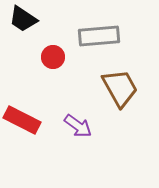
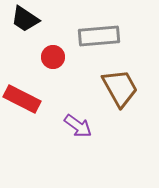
black trapezoid: moved 2 px right
red rectangle: moved 21 px up
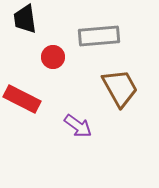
black trapezoid: rotated 48 degrees clockwise
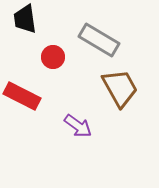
gray rectangle: moved 4 px down; rotated 36 degrees clockwise
red rectangle: moved 3 px up
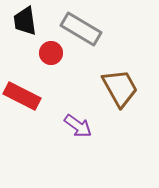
black trapezoid: moved 2 px down
gray rectangle: moved 18 px left, 11 px up
red circle: moved 2 px left, 4 px up
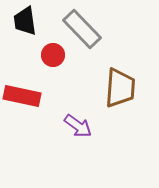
gray rectangle: moved 1 px right; rotated 15 degrees clockwise
red circle: moved 2 px right, 2 px down
brown trapezoid: rotated 33 degrees clockwise
red rectangle: rotated 15 degrees counterclockwise
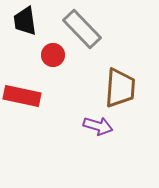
purple arrow: moved 20 px right; rotated 20 degrees counterclockwise
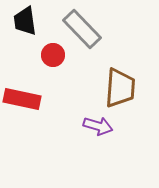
red rectangle: moved 3 px down
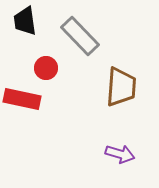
gray rectangle: moved 2 px left, 7 px down
red circle: moved 7 px left, 13 px down
brown trapezoid: moved 1 px right, 1 px up
purple arrow: moved 22 px right, 28 px down
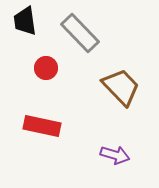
gray rectangle: moved 3 px up
brown trapezoid: rotated 48 degrees counterclockwise
red rectangle: moved 20 px right, 27 px down
purple arrow: moved 5 px left, 1 px down
